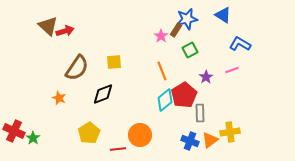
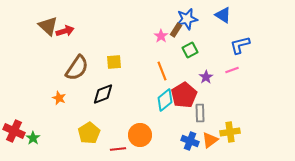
blue L-shape: moved 1 px down; rotated 45 degrees counterclockwise
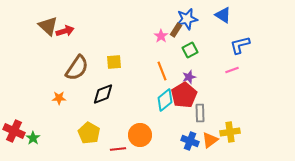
purple star: moved 17 px left; rotated 16 degrees clockwise
orange star: rotated 24 degrees counterclockwise
yellow pentagon: rotated 10 degrees counterclockwise
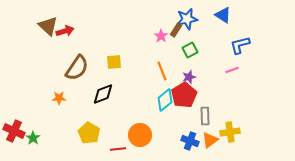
gray rectangle: moved 5 px right, 3 px down
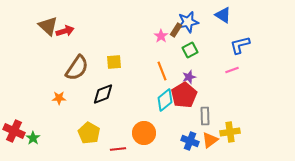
blue star: moved 1 px right, 3 px down
orange circle: moved 4 px right, 2 px up
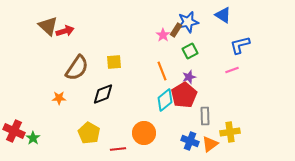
pink star: moved 2 px right, 1 px up
green square: moved 1 px down
orange triangle: moved 4 px down
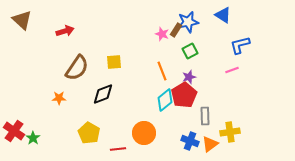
brown triangle: moved 26 px left, 6 px up
pink star: moved 1 px left, 1 px up; rotated 16 degrees counterclockwise
red cross: rotated 10 degrees clockwise
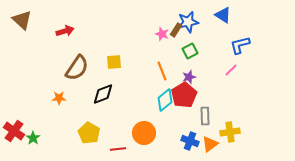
pink line: moved 1 px left; rotated 24 degrees counterclockwise
